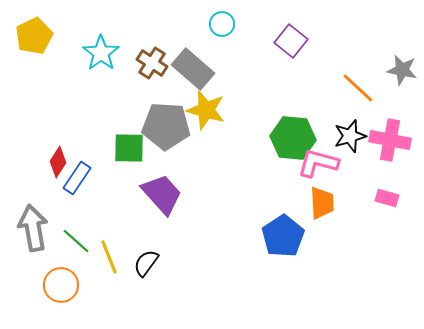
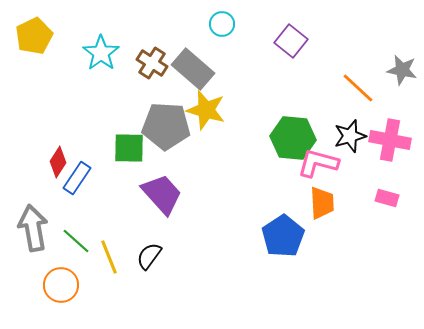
black semicircle: moved 3 px right, 7 px up
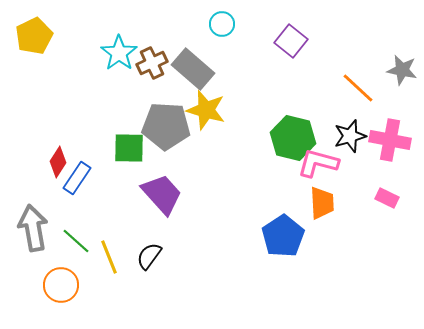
cyan star: moved 18 px right
brown cross: rotated 32 degrees clockwise
green hexagon: rotated 9 degrees clockwise
pink rectangle: rotated 10 degrees clockwise
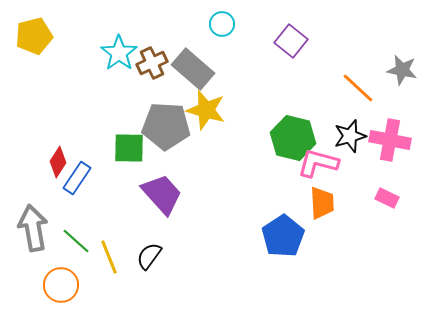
yellow pentagon: rotated 12 degrees clockwise
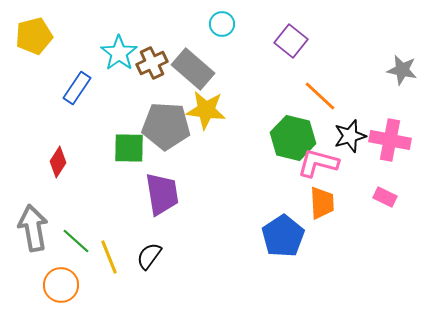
orange line: moved 38 px left, 8 px down
yellow star: rotated 9 degrees counterclockwise
blue rectangle: moved 90 px up
purple trapezoid: rotated 33 degrees clockwise
pink rectangle: moved 2 px left, 1 px up
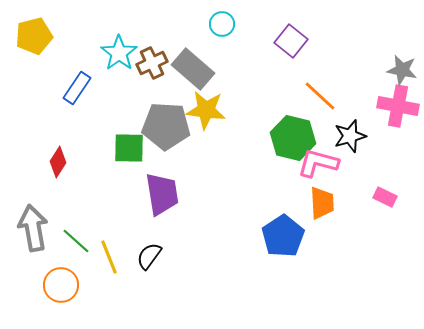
pink cross: moved 8 px right, 34 px up
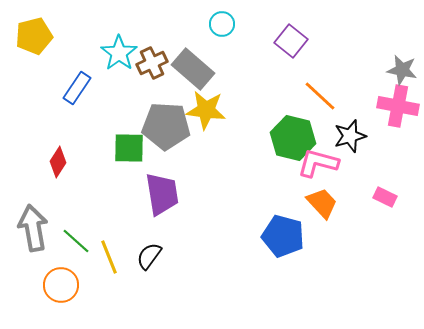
orange trapezoid: rotated 40 degrees counterclockwise
blue pentagon: rotated 24 degrees counterclockwise
